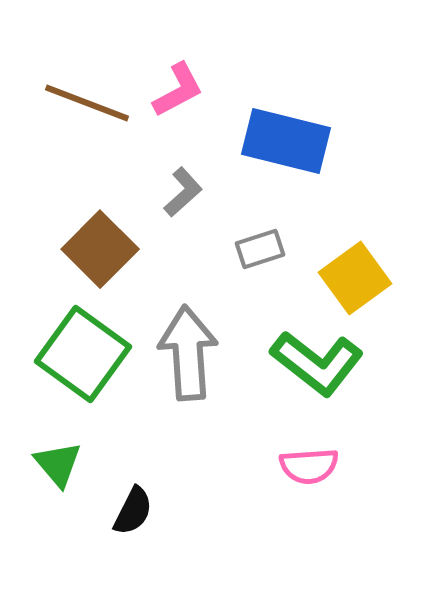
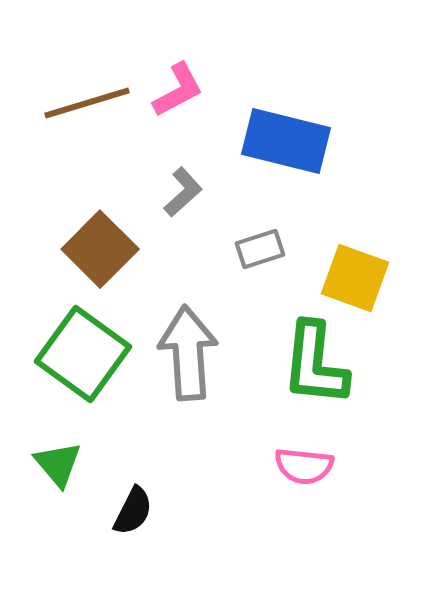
brown line: rotated 38 degrees counterclockwise
yellow square: rotated 34 degrees counterclockwise
green L-shape: moved 2 px left, 1 px down; rotated 58 degrees clockwise
pink semicircle: moved 5 px left; rotated 10 degrees clockwise
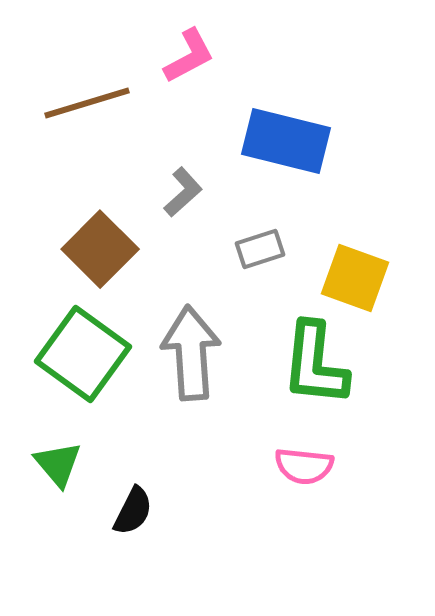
pink L-shape: moved 11 px right, 34 px up
gray arrow: moved 3 px right
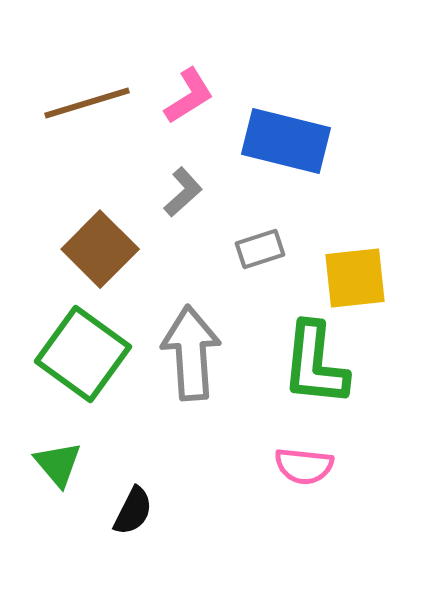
pink L-shape: moved 40 px down; rotated 4 degrees counterclockwise
yellow square: rotated 26 degrees counterclockwise
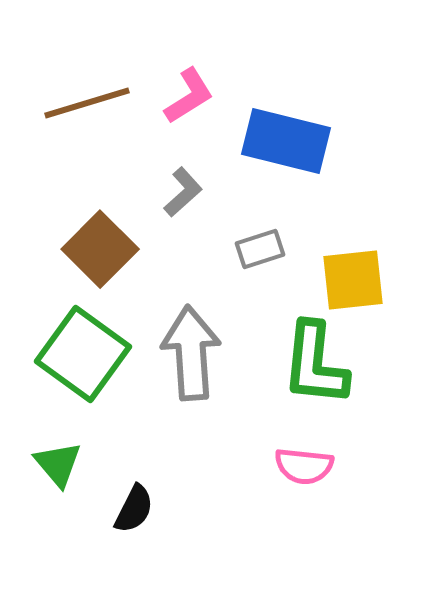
yellow square: moved 2 px left, 2 px down
black semicircle: moved 1 px right, 2 px up
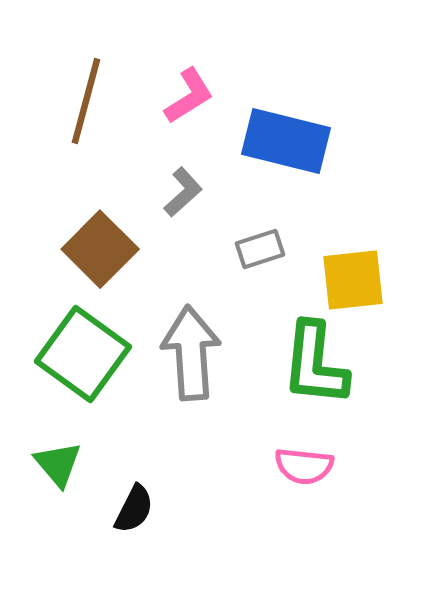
brown line: moved 1 px left, 2 px up; rotated 58 degrees counterclockwise
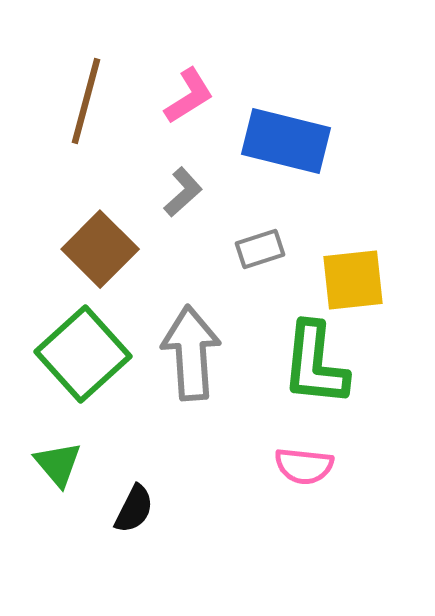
green square: rotated 12 degrees clockwise
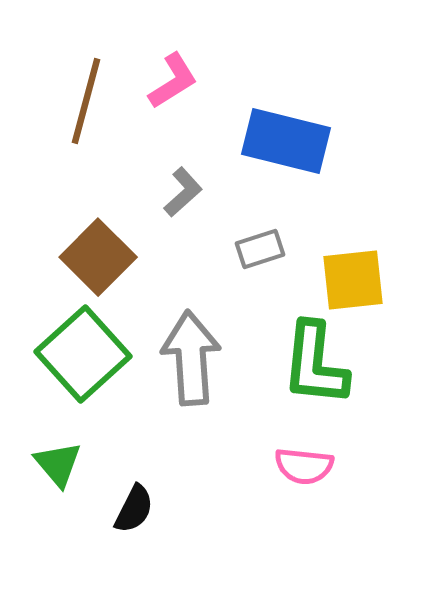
pink L-shape: moved 16 px left, 15 px up
brown square: moved 2 px left, 8 px down
gray arrow: moved 5 px down
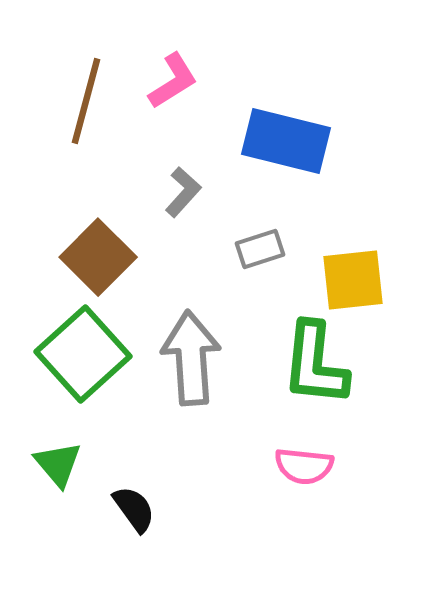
gray L-shape: rotated 6 degrees counterclockwise
black semicircle: rotated 63 degrees counterclockwise
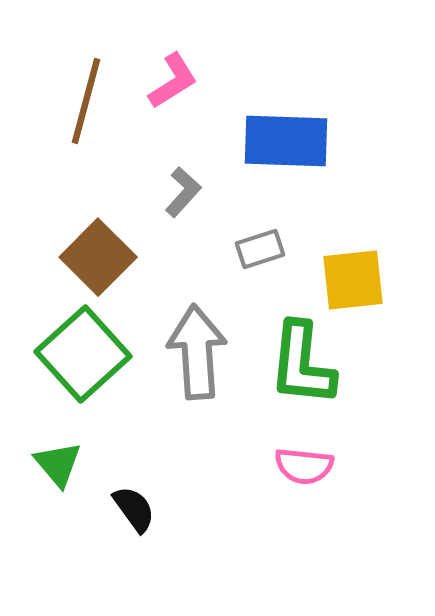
blue rectangle: rotated 12 degrees counterclockwise
gray arrow: moved 6 px right, 6 px up
green L-shape: moved 13 px left
